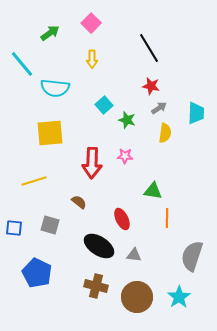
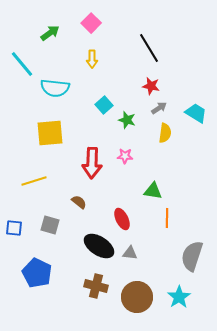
cyan trapezoid: rotated 60 degrees counterclockwise
gray triangle: moved 4 px left, 2 px up
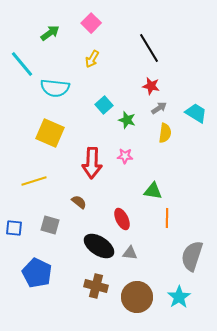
yellow arrow: rotated 30 degrees clockwise
yellow square: rotated 28 degrees clockwise
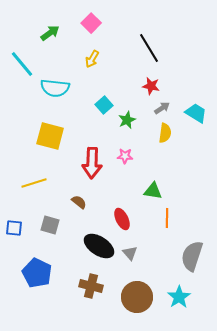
gray arrow: moved 3 px right
green star: rotated 30 degrees clockwise
yellow square: moved 3 px down; rotated 8 degrees counterclockwise
yellow line: moved 2 px down
gray triangle: rotated 42 degrees clockwise
brown cross: moved 5 px left
